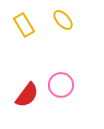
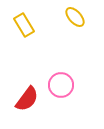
yellow ellipse: moved 12 px right, 3 px up
red semicircle: moved 4 px down
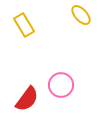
yellow ellipse: moved 6 px right, 2 px up
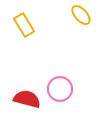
pink circle: moved 1 px left, 4 px down
red semicircle: rotated 112 degrees counterclockwise
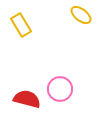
yellow ellipse: rotated 10 degrees counterclockwise
yellow rectangle: moved 3 px left
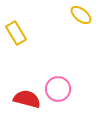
yellow rectangle: moved 5 px left, 8 px down
pink circle: moved 2 px left
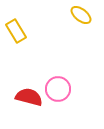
yellow rectangle: moved 2 px up
red semicircle: moved 2 px right, 2 px up
